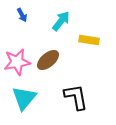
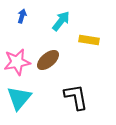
blue arrow: moved 1 px down; rotated 136 degrees counterclockwise
cyan triangle: moved 5 px left
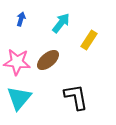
blue arrow: moved 1 px left, 3 px down
cyan arrow: moved 2 px down
yellow rectangle: rotated 66 degrees counterclockwise
pink star: rotated 16 degrees clockwise
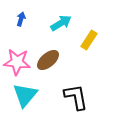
cyan arrow: rotated 20 degrees clockwise
cyan triangle: moved 6 px right, 3 px up
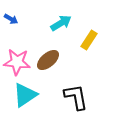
blue arrow: moved 10 px left; rotated 104 degrees clockwise
cyan triangle: rotated 16 degrees clockwise
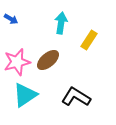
cyan arrow: rotated 50 degrees counterclockwise
pink star: rotated 20 degrees counterclockwise
black L-shape: rotated 48 degrees counterclockwise
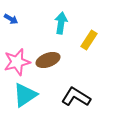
brown ellipse: rotated 20 degrees clockwise
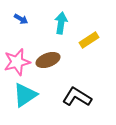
blue arrow: moved 10 px right
yellow rectangle: rotated 24 degrees clockwise
black L-shape: moved 1 px right
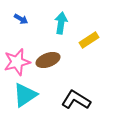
black L-shape: moved 1 px left, 3 px down
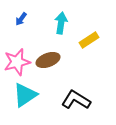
blue arrow: rotated 96 degrees clockwise
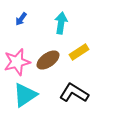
yellow rectangle: moved 10 px left, 12 px down
brown ellipse: rotated 15 degrees counterclockwise
black L-shape: moved 2 px left, 7 px up
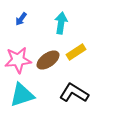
yellow rectangle: moved 3 px left
pink star: moved 1 px right, 2 px up; rotated 8 degrees clockwise
cyan triangle: moved 3 px left; rotated 16 degrees clockwise
